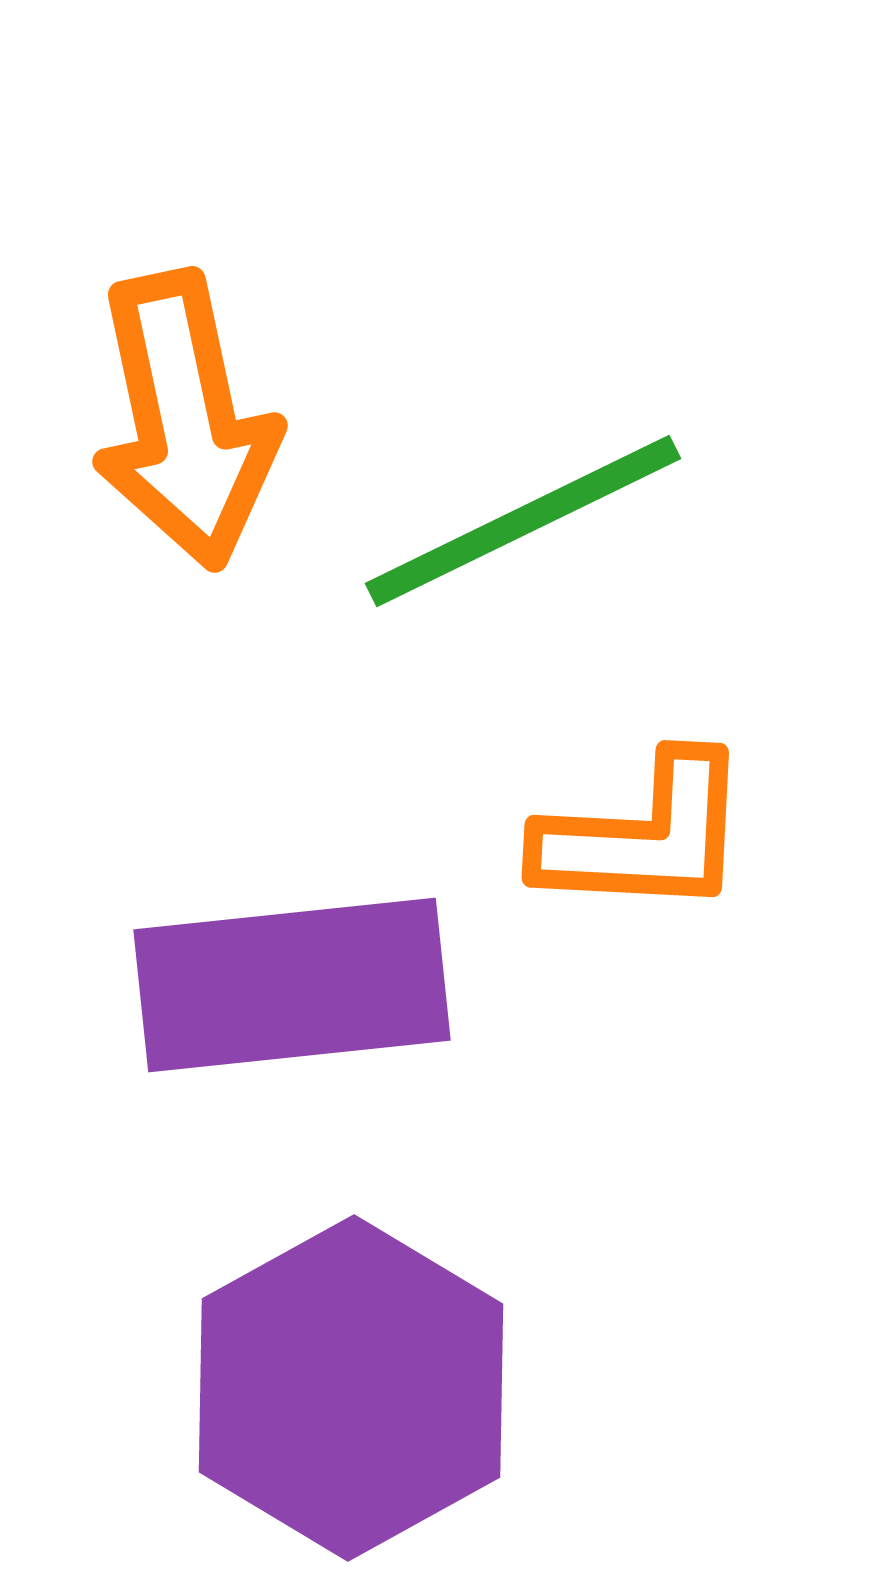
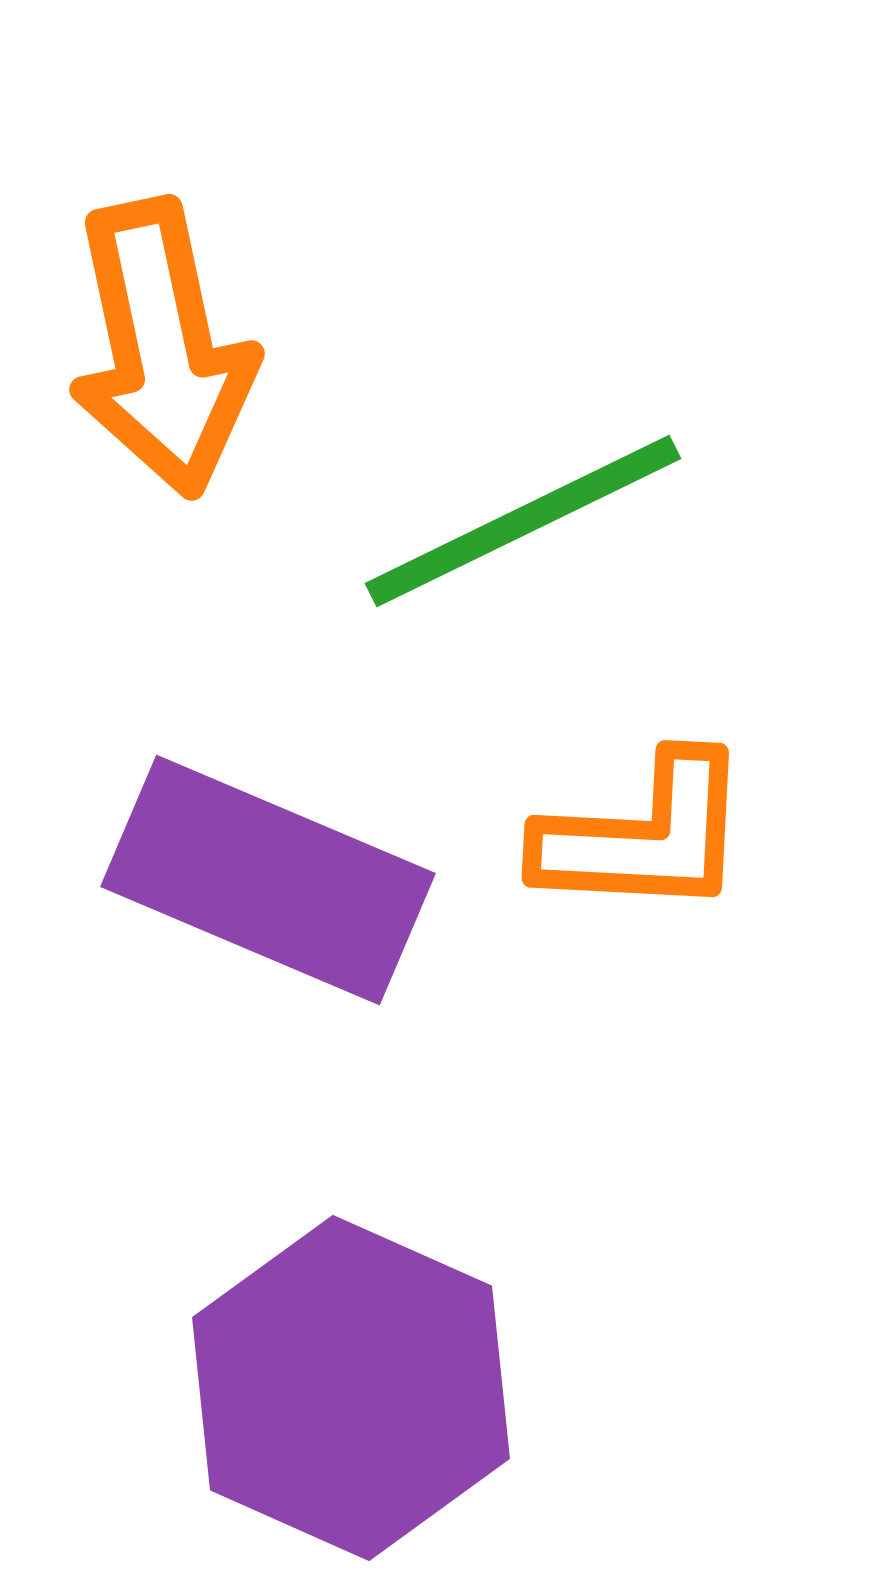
orange arrow: moved 23 px left, 72 px up
purple rectangle: moved 24 px left, 105 px up; rotated 29 degrees clockwise
purple hexagon: rotated 7 degrees counterclockwise
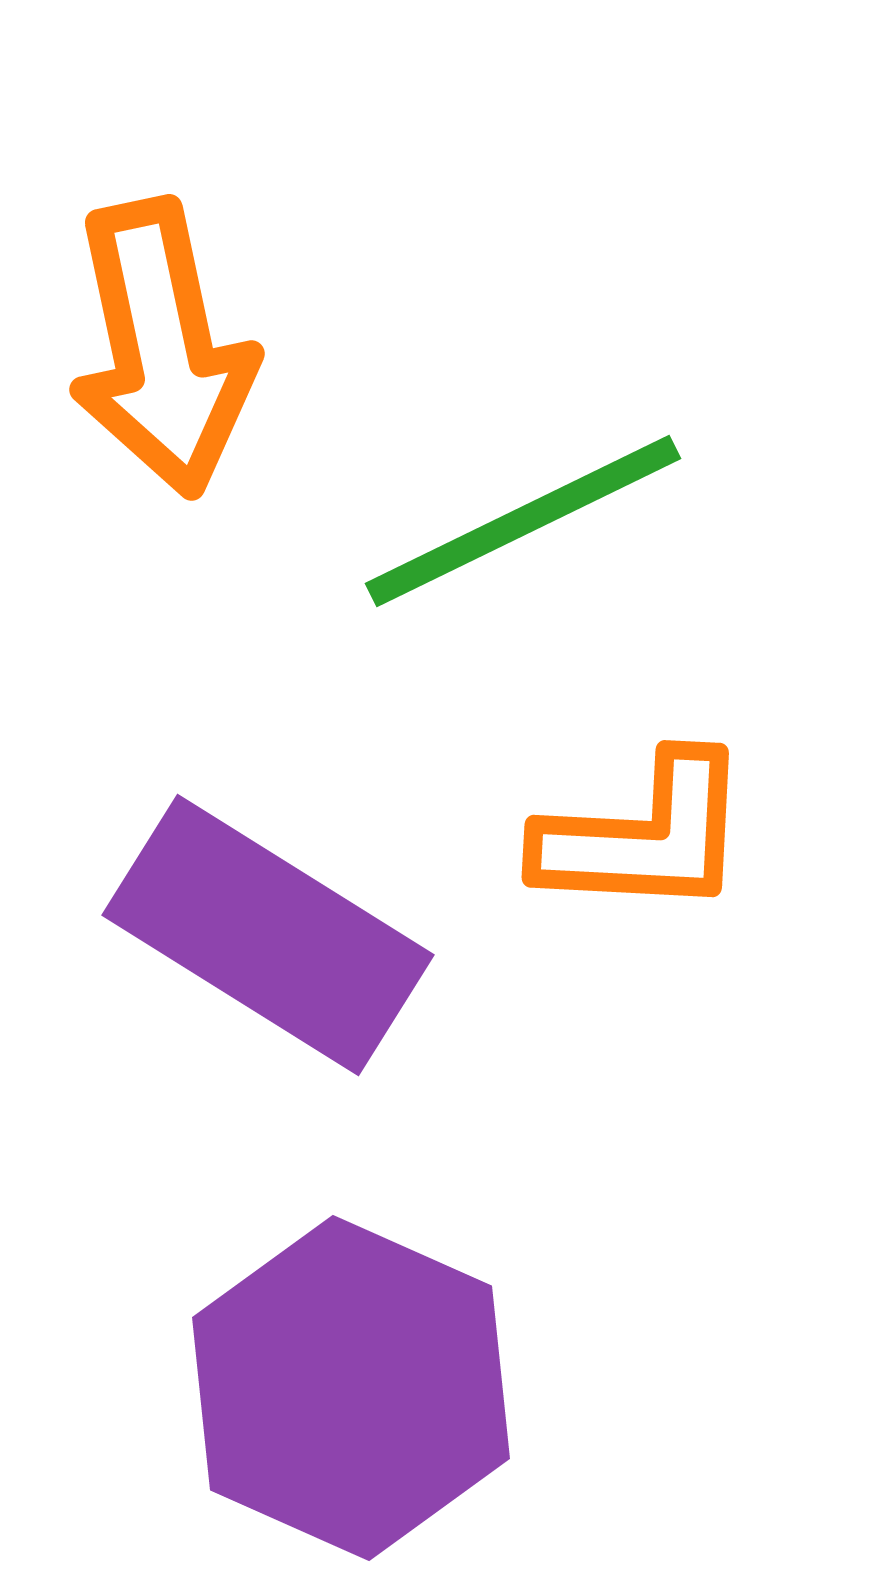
purple rectangle: moved 55 px down; rotated 9 degrees clockwise
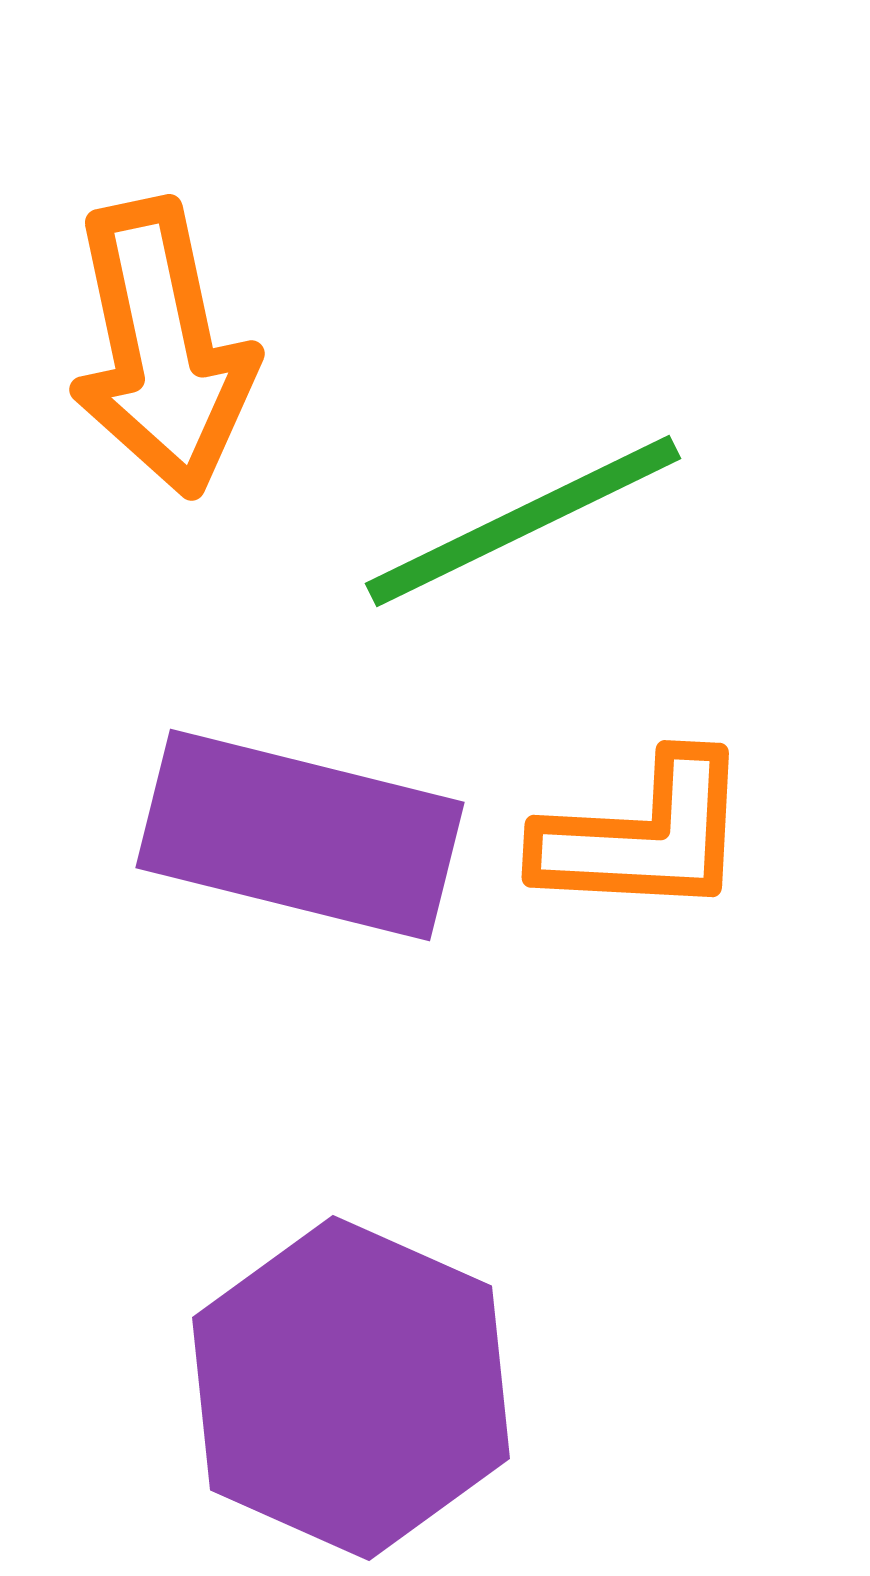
purple rectangle: moved 32 px right, 100 px up; rotated 18 degrees counterclockwise
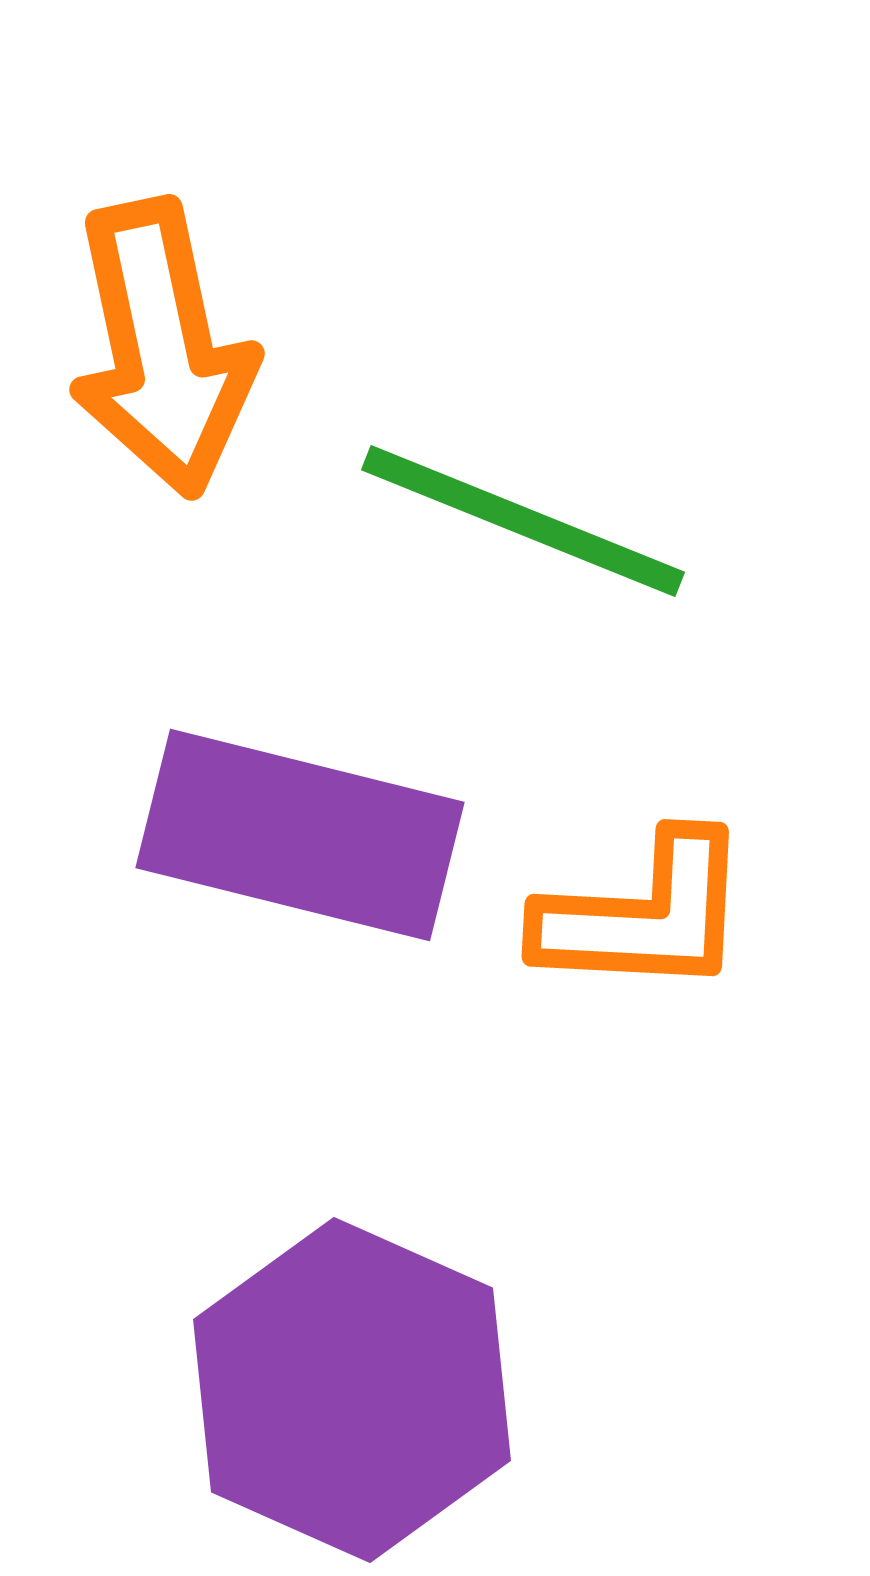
green line: rotated 48 degrees clockwise
orange L-shape: moved 79 px down
purple hexagon: moved 1 px right, 2 px down
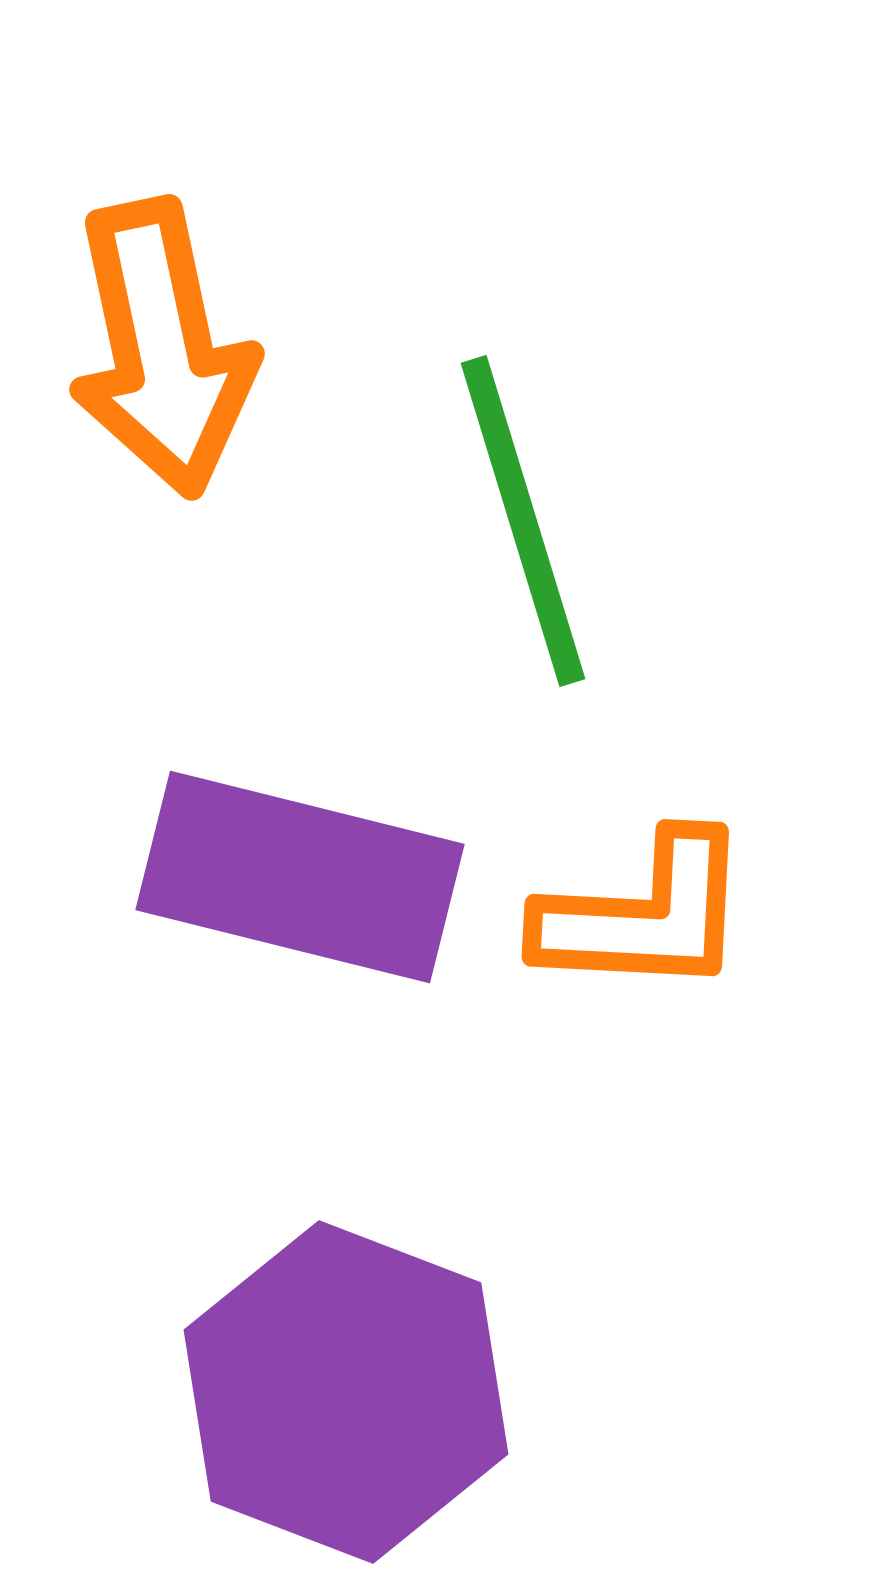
green line: rotated 51 degrees clockwise
purple rectangle: moved 42 px down
purple hexagon: moved 6 px left, 2 px down; rotated 3 degrees counterclockwise
